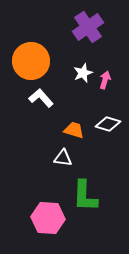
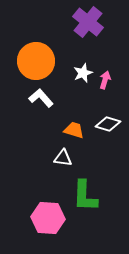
purple cross: moved 5 px up; rotated 16 degrees counterclockwise
orange circle: moved 5 px right
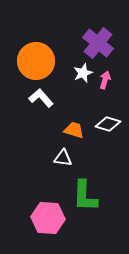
purple cross: moved 10 px right, 21 px down
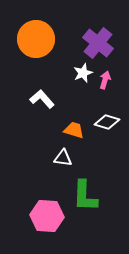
orange circle: moved 22 px up
white L-shape: moved 1 px right, 1 px down
white diamond: moved 1 px left, 2 px up
pink hexagon: moved 1 px left, 2 px up
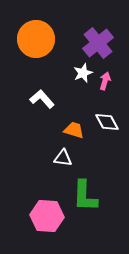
purple cross: rotated 12 degrees clockwise
pink arrow: moved 1 px down
white diamond: rotated 45 degrees clockwise
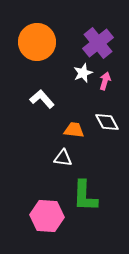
orange circle: moved 1 px right, 3 px down
orange trapezoid: rotated 10 degrees counterclockwise
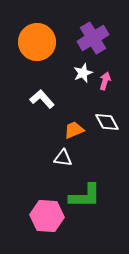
purple cross: moved 5 px left, 5 px up; rotated 8 degrees clockwise
orange trapezoid: rotated 30 degrees counterclockwise
green L-shape: rotated 92 degrees counterclockwise
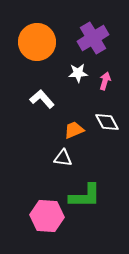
white star: moved 5 px left; rotated 18 degrees clockwise
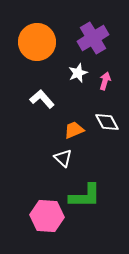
white star: rotated 18 degrees counterclockwise
white triangle: rotated 36 degrees clockwise
